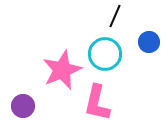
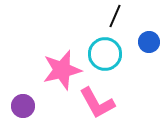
pink star: rotated 9 degrees clockwise
pink L-shape: rotated 42 degrees counterclockwise
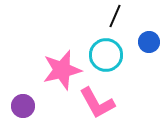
cyan circle: moved 1 px right, 1 px down
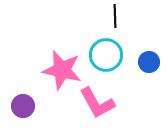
black line: rotated 25 degrees counterclockwise
blue circle: moved 20 px down
pink star: rotated 27 degrees clockwise
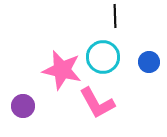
cyan circle: moved 3 px left, 2 px down
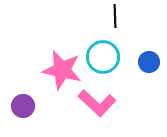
pink L-shape: rotated 18 degrees counterclockwise
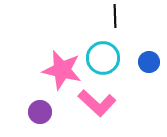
cyan circle: moved 1 px down
purple circle: moved 17 px right, 6 px down
